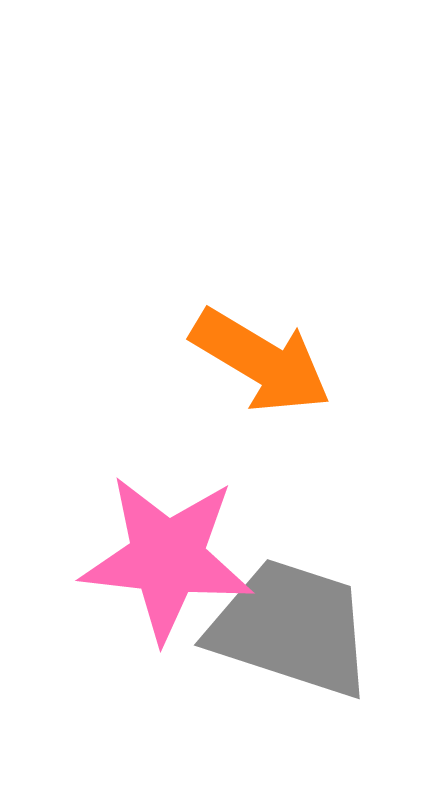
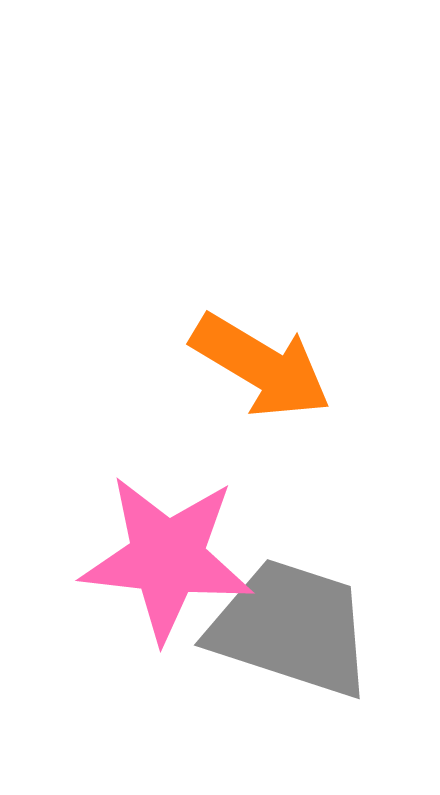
orange arrow: moved 5 px down
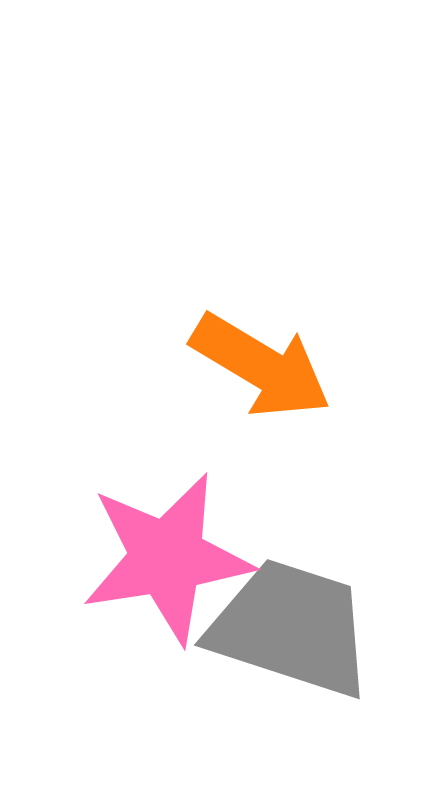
pink star: rotated 15 degrees counterclockwise
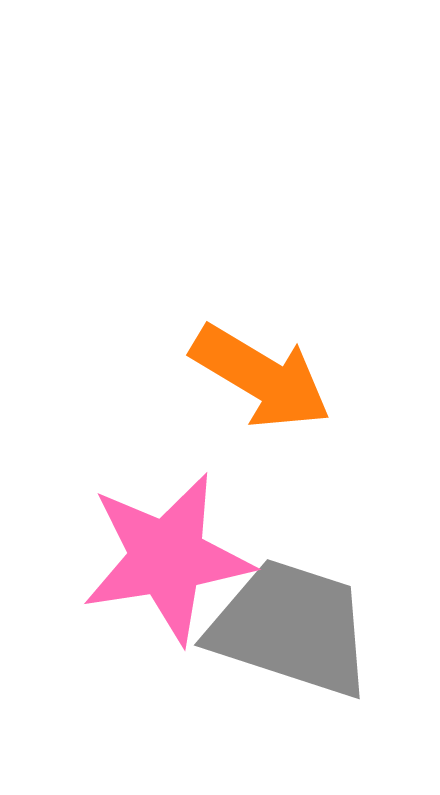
orange arrow: moved 11 px down
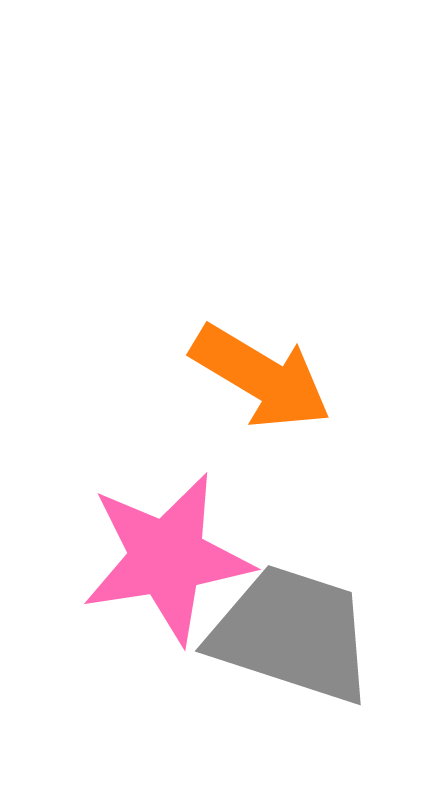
gray trapezoid: moved 1 px right, 6 px down
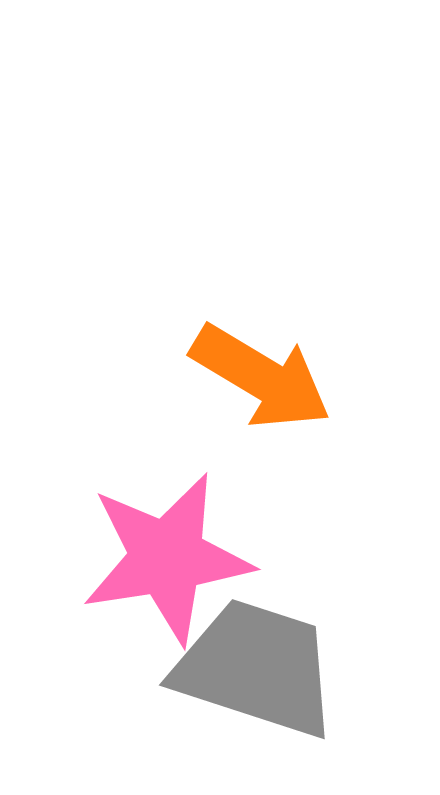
gray trapezoid: moved 36 px left, 34 px down
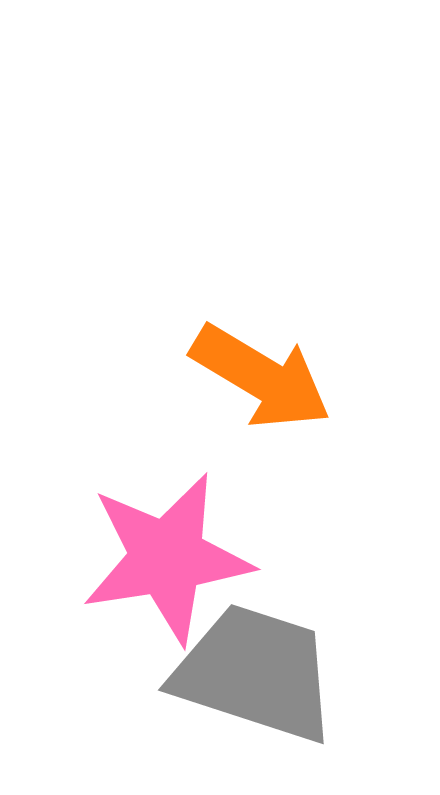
gray trapezoid: moved 1 px left, 5 px down
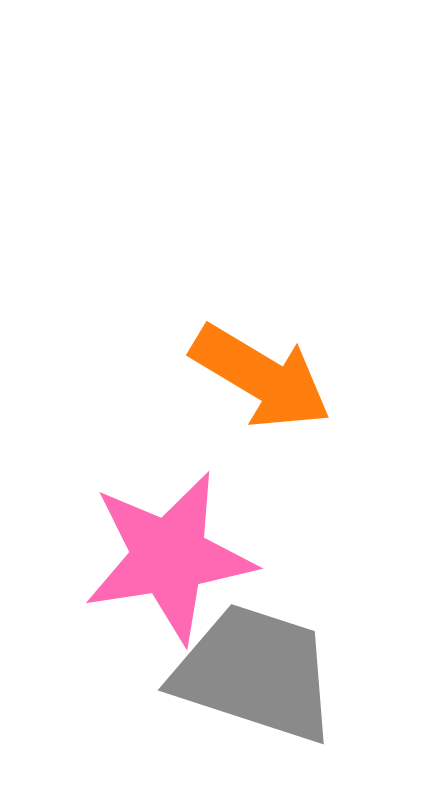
pink star: moved 2 px right, 1 px up
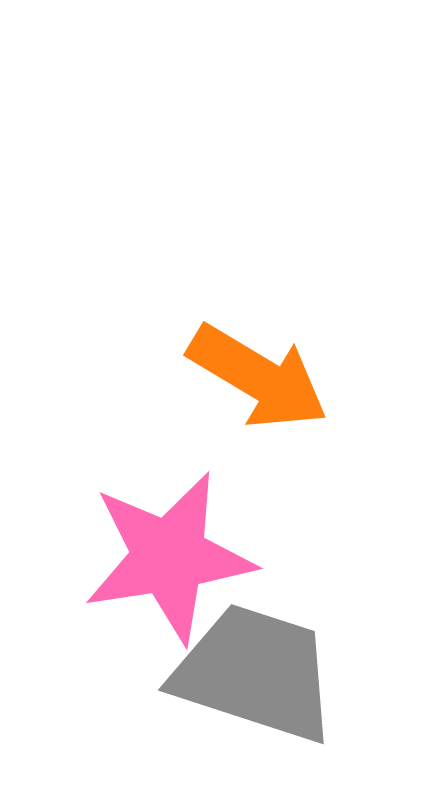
orange arrow: moved 3 px left
